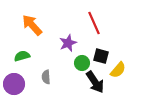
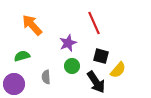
green circle: moved 10 px left, 3 px down
black arrow: moved 1 px right
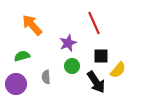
black square: rotated 14 degrees counterclockwise
purple circle: moved 2 px right
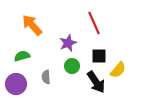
black square: moved 2 px left
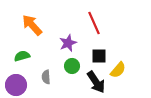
purple circle: moved 1 px down
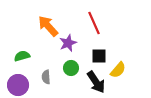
orange arrow: moved 16 px right, 1 px down
green circle: moved 1 px left, 2 px down
purple circle: moved 2 px right
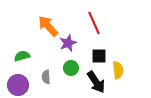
yellow semicircle: rotated 48 degrees counterclockwise
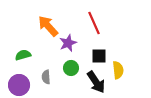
green semicircle: moved 1 px right, 1 px up
purple circle: moved 1 px right
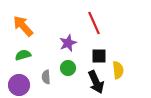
orange arrow: moved 25 px left
green circle: moved 3 px left
black arrow: rotated 10 degrees clockwise
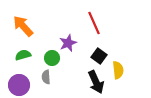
black square: rotated 35 degrees clockwise
green circle: moved 16 px left, 10 px up
